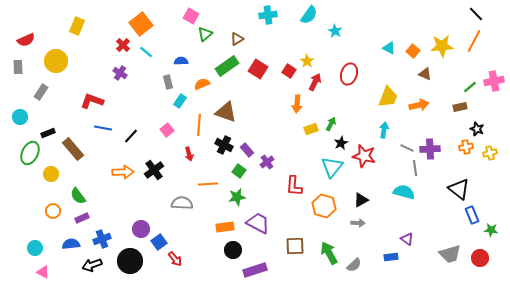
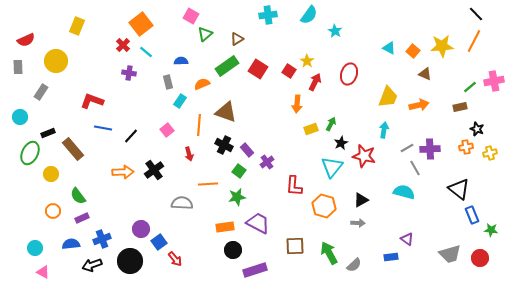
purple cross at (120, 73): moved 9 px right; rotated 24 degrees counterclockwise
gray line at (407, 148): rotated 56 degrees counterclockwise
gray line at (415, 168): rotated 21 degrees counterclockwise
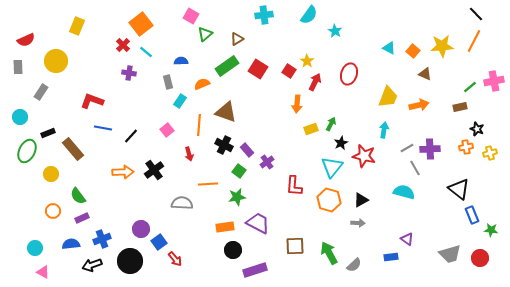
cyan cross at (268, 15): moved 4 px left
green ellipse at (30, 153): moved 3 px left, 2 px up
orange hexagon at (324, 206): moved 5 px right, 6 px up
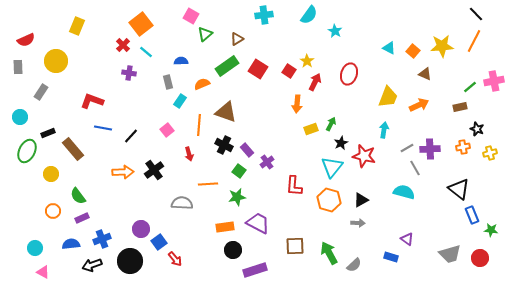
orange arrow at (419, 105): rotated 12 degrees counterclockwise
orange cross at (466, 147): moved 3 px left
blue rectangle at (391, 257): rotated 24 degrees clockwise
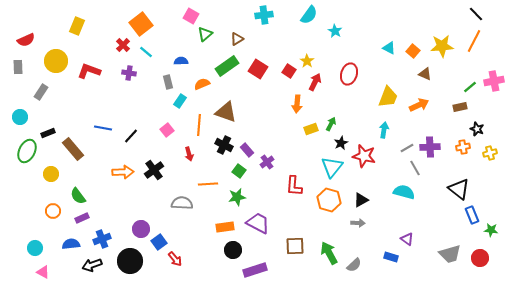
red L-shape at (92, 101): moved 3 px left, 30 px up
purple cross at (430, 149): moved 2 px up
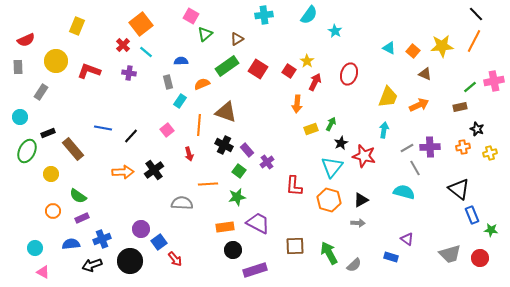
green semicircle at (78, 196): rotated 18 degrees counterclockwise
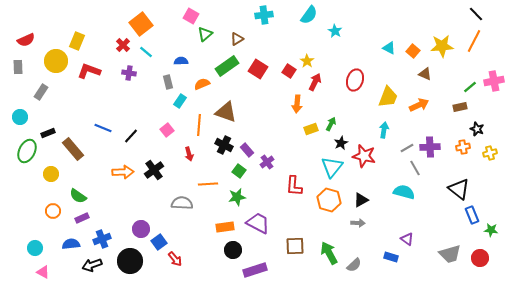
yellow rectangle at (77, 26): moved 15 px down
red ellipse at (349, 74): moved 6 px right, 6 px down
blue line at (103, 128): rotated 12 degrees clockwise
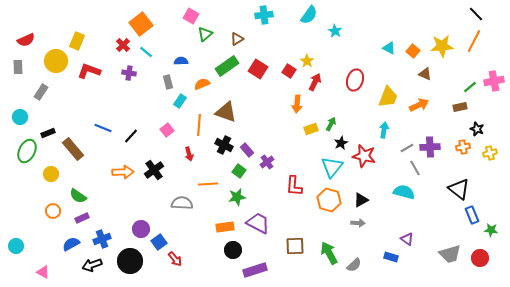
blue semicircle at (71, 244): rotated 24 degrees counterclockwise
cyan circle at (35, 248): moved 19 px left, 2 px up
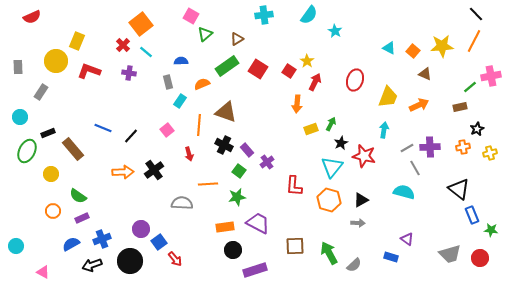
red semicircle at (26, 40): moved 6 px right, 23 px up
pink cross at (494, 81): moved 3 px left, 5 px up
black star at (477, 129): rotated 24 degrees clockwise
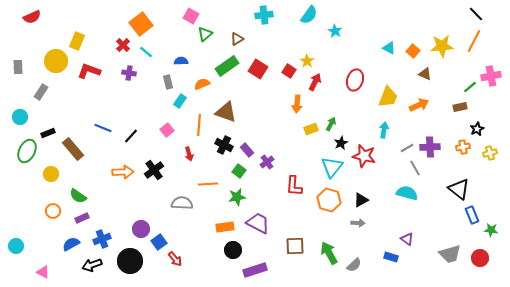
cyan semicircle at (404, 192): moved 3 px right, 1 px down
